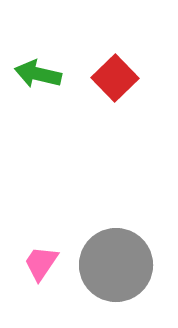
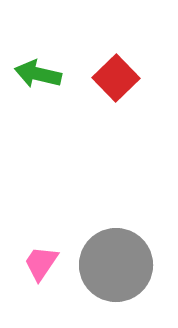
red square: moved 1 px right
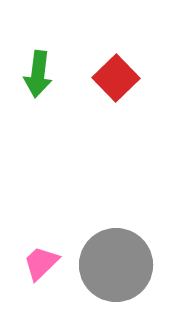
green arrow: rotated 96 degrees counterclockwise
pink trapezoid: rotated 12 degrees clockwise
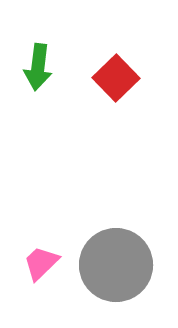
green arrow: moved 7 px up
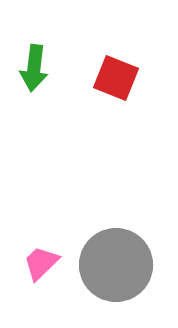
green arrow: moved 4 px left, 1 px down
red square: rotated 24 degrees counterclockwise
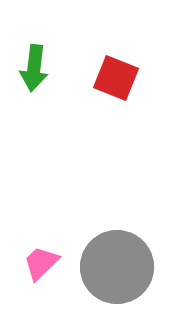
gray circle: moved 1 px right, 2 px down
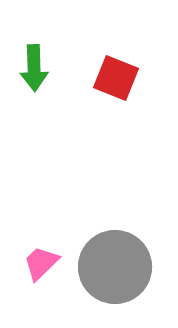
green arrow: rotated 9 degrees counterclockwise
gray circle: moved 2 px left
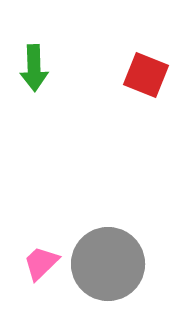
red square: moved 30 px right, 3 px up
gray circle: moved 7 px left, 3 px up
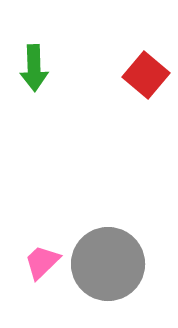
red square: rotated 18 degrees clockwise
pink trapezoid: moved 1 px right, 1 px up
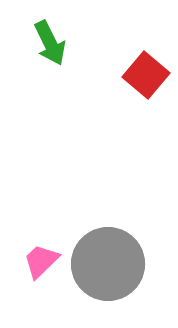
green arrow: moved 16 px right, 25 px up; rotated 24 degrees counterclockwise
pink trapezoid: moved 1 px left, 1 px up
